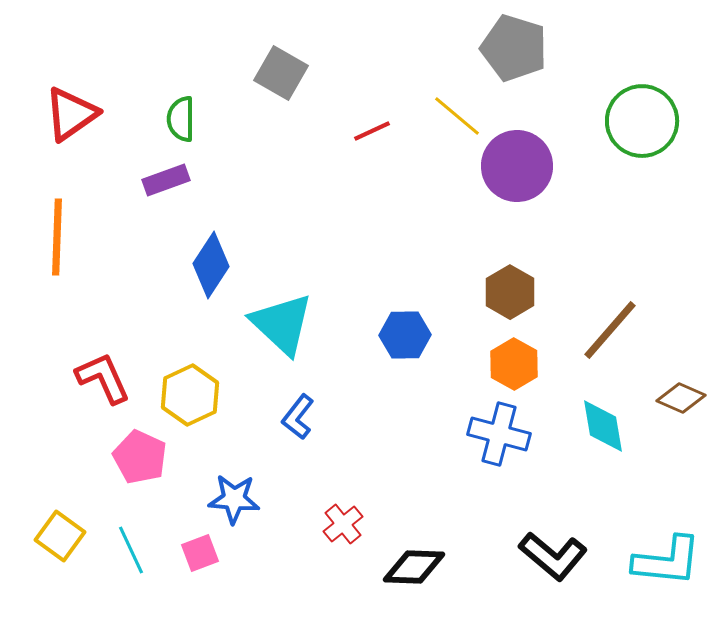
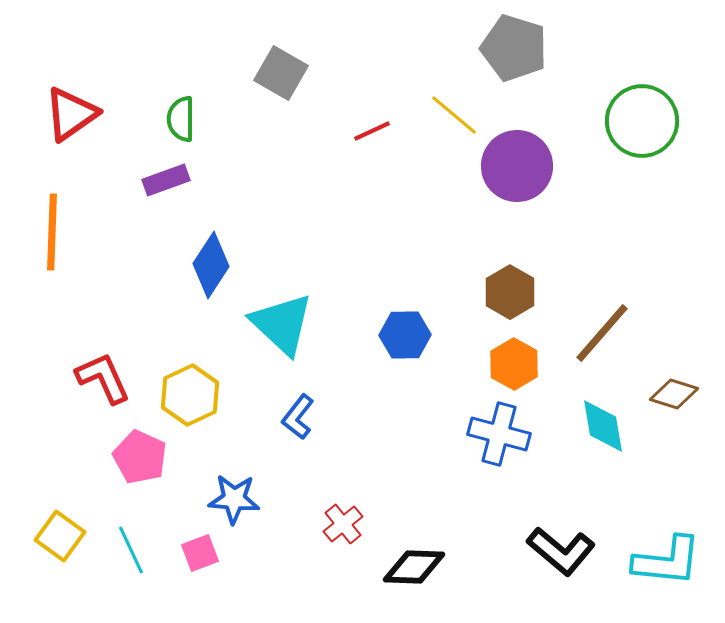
yellow line: moved 3 px left, 1 px up
orange line: moved 5 px left, 5 px up
brown line: moved 8 px left, 3 px down
brown diamond: moved 7 px left, 4 px up; rotated 6 degrees counterclockwise
black L-shape: moved 8 px right, 5 px up
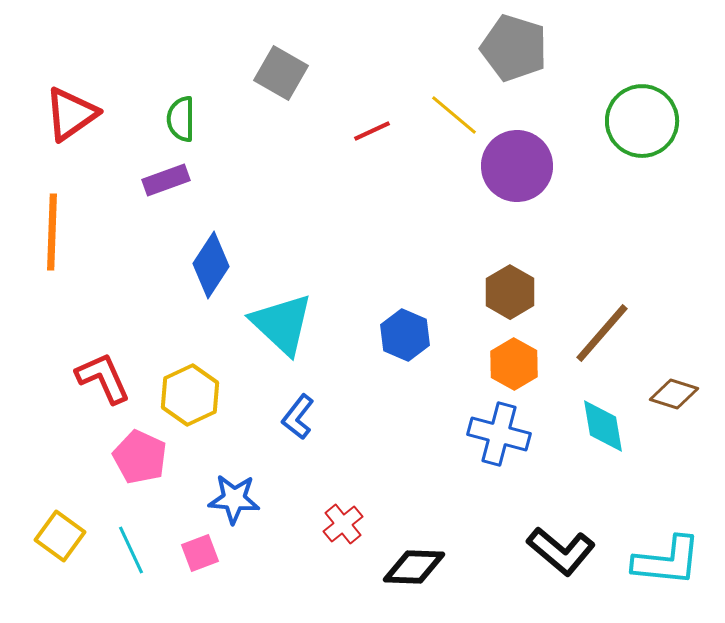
blue hexagon: rotated 24 degrees clockwise
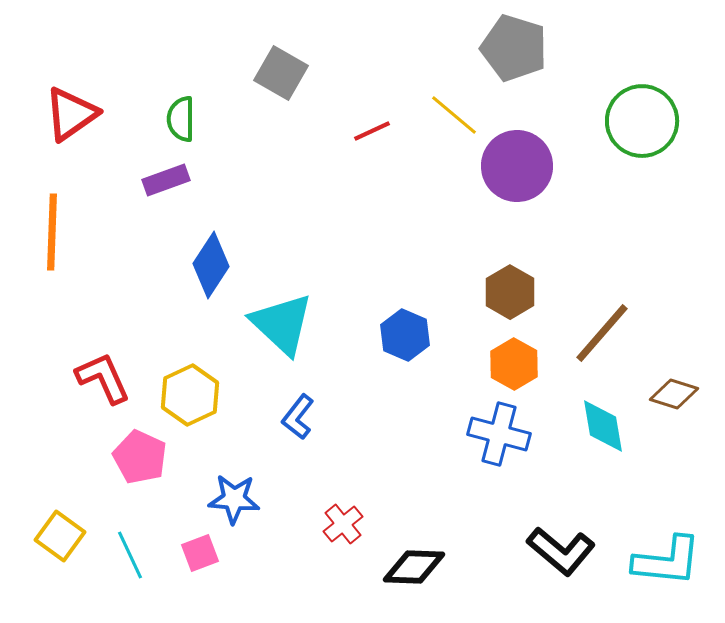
cyan line: moved 1 px left, 5 px down
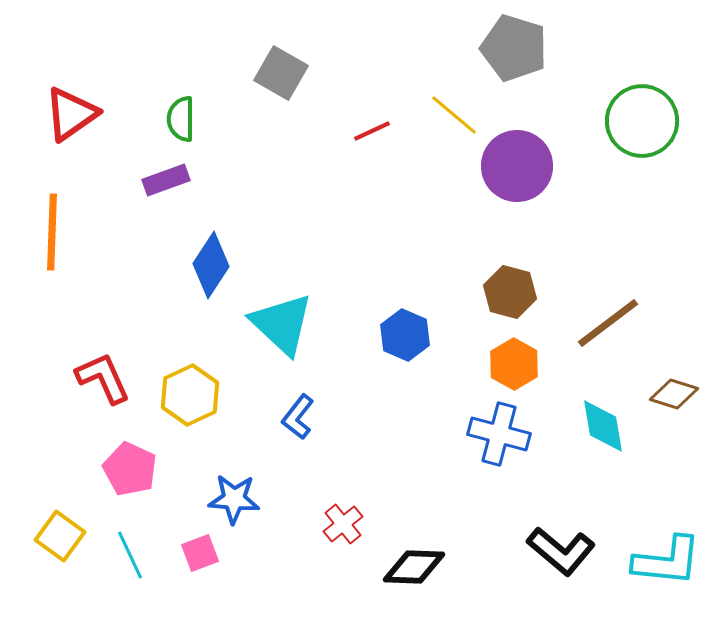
brown hexagon: rotated 15 degrees counterclockwise
brown line: moved 6 px right, 10 px up; rotated 12 degrees clockwise
pink pentagon: moved 10 px left, 12 px down
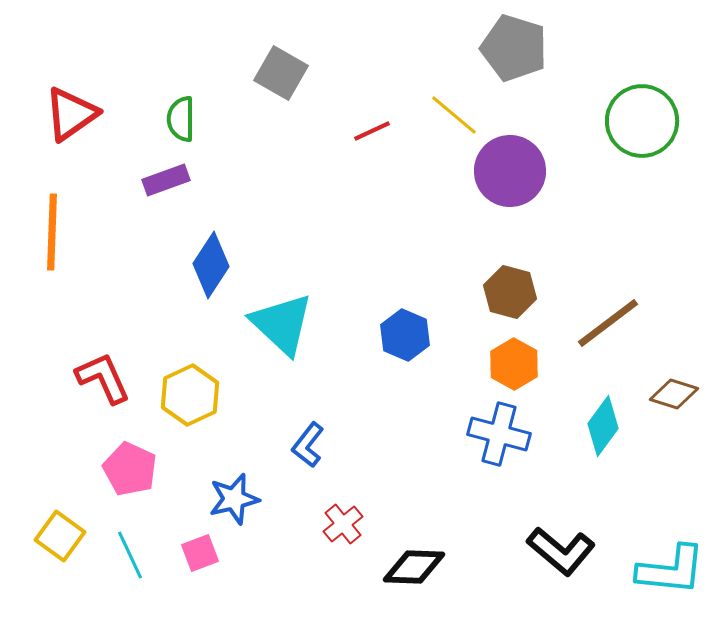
purple circle: moved 7 px left, 5 px down
blue L-shape: moved 10 px right, 28 px down
cyan diamond: rotated 46 degrees clockwise
blue star: rotated 18 degrees counterclockwise
cyan L-shape: moved 4 px right, 9 px down
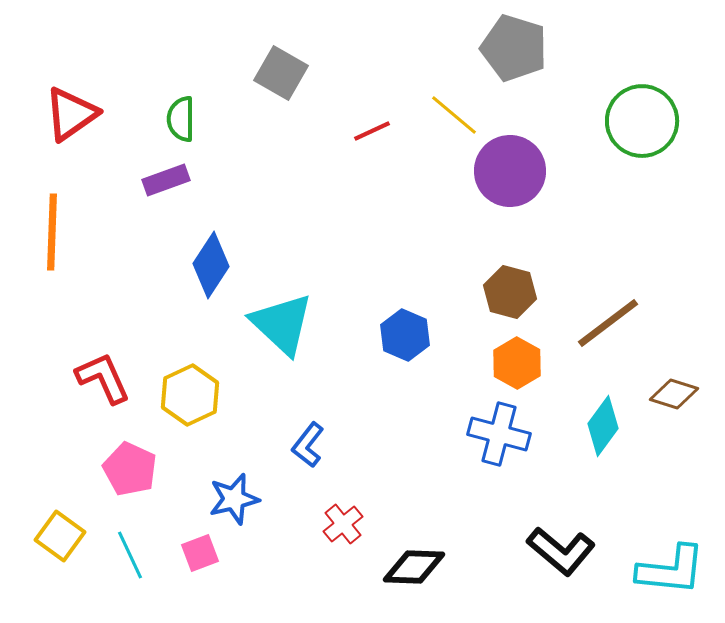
orange hexagon: moved 3 px right, 1 px up
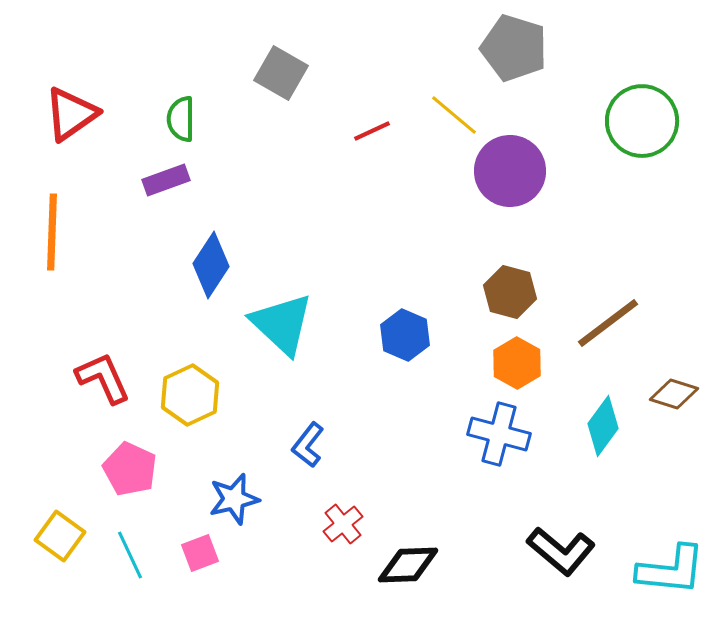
black diamond: moved 6 px left, 2 px up; rotated 4 degrees counterclockwise
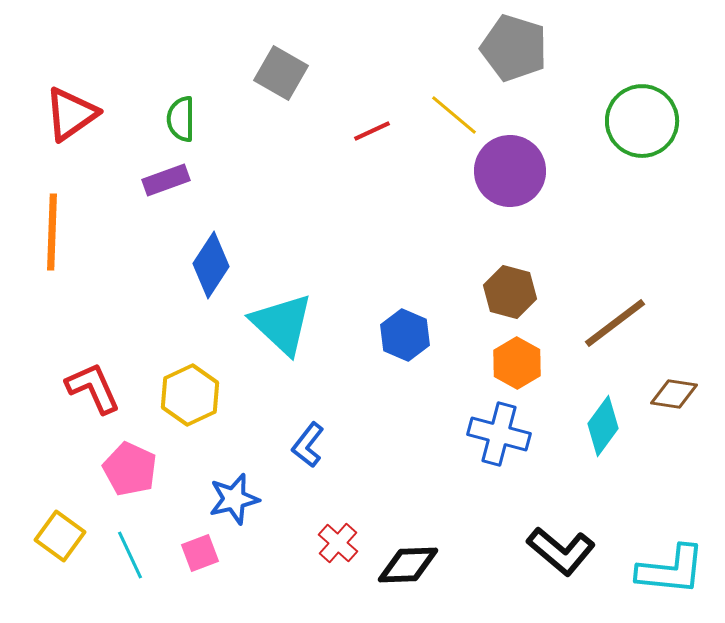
brown line: moved 7 px right
red L-shape: moved 10 px left, 10 px down
brown diamond: rotated 9 degrees counterclockwise
red cross: moved 5 px left, 19 px down; rotated 9 degrees counterclockwise
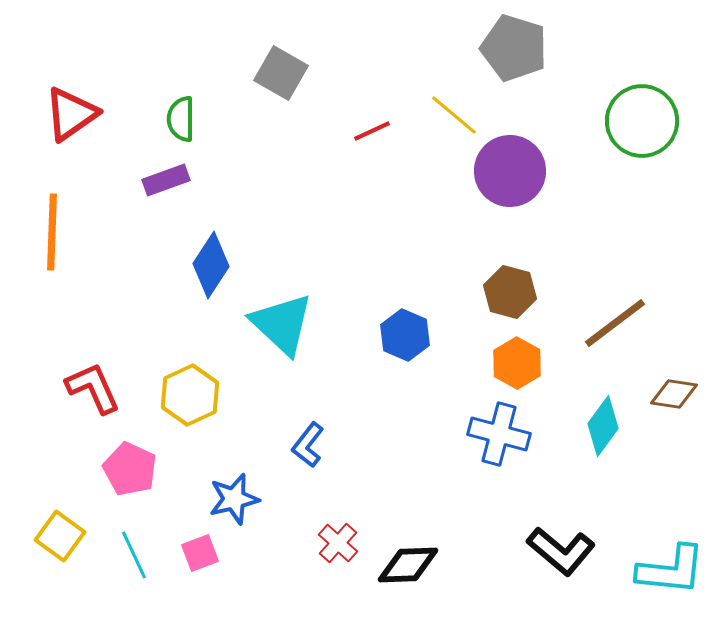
cyan line: moved 4 px right
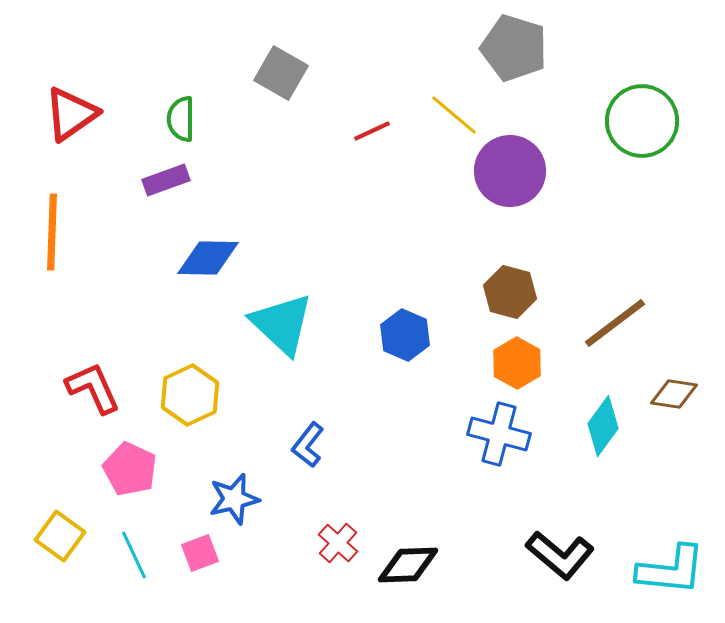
blue diamond: moved 3 px left, 7 px up; rotated 58 degrees clockwise
black L-shape: moved 1 px left, 4 px down
